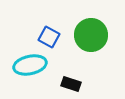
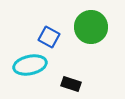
green circle: moved 8 px up
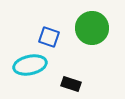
green circle: moved 1 px right, 1 px down
blue square: rotated 10 degrees counterclockwise
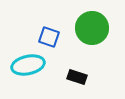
cyan ellipse: moved 2 px left
black rectangle: moved 6 px right, 7 px up
